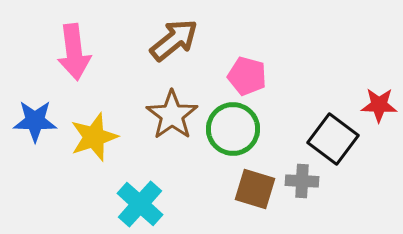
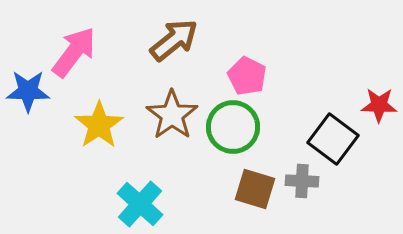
pink arrow: rotated 136 degrees counterclockwise
pink pentagon: rotated 12 degrees clockwise
blue star: moved 7 px left, 30 px up
green circle: moved 2 px up
yellow star: moved 5 px right, 12 px up; rotated 15 degrees counterclockwise
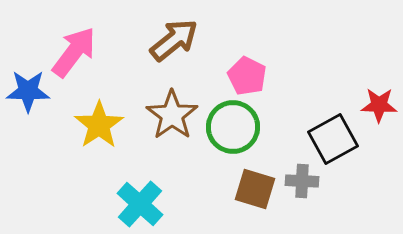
black square: rotated 24 degrees clockwise
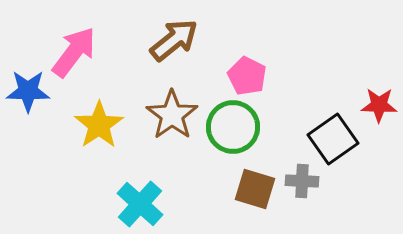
black square: rotated 6 degrees counterclockwise
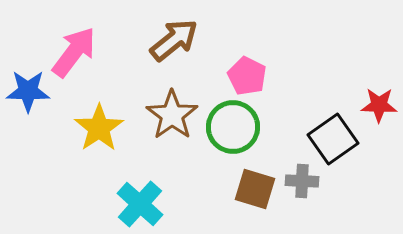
yellow star: moved 3 px down
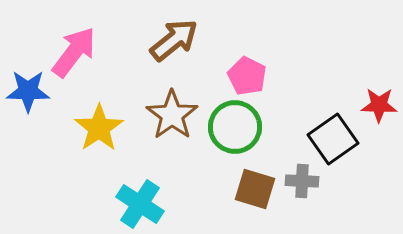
green circle: moved 2 px right
cyan cross: rotated 9 degrees counterclockwise
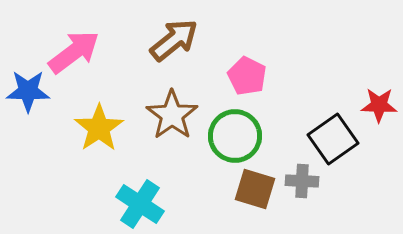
pink arrow: rotated 16 degrees clockwise
green circle: moved 9 px down
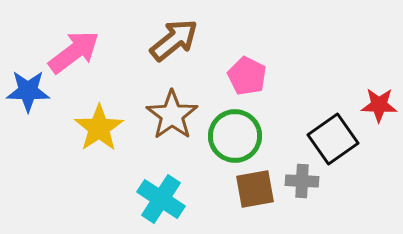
brown square: rotated 27 degrees counterclockwise
cyan cross: moved 21 px right, 5 px up
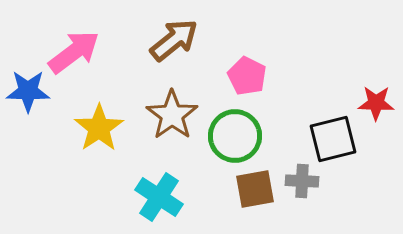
red star: moved 3 px left, 2 px up
black square: rotated 21 degrees clockwise
cyan cross: moved 2 px left, 2 px up
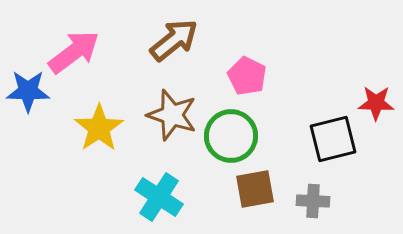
brown star: rotated 18 degrees counterclockwise
green circle: moved 4 px left
gray cross: moved 11 px right, 20 px down
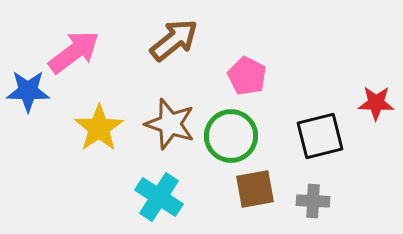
brown star: moved 2 px left, 9 px down
black square: moved 13 px left, 3 px up
